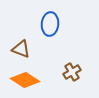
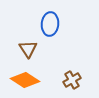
brown triangle: moved 7 px right; rotated 36 degrees clockwise
brown cross: moved 8 px down
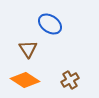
blue ellipse: rotated 60 degrees counterclockwise
brown cross: moved 2 px left
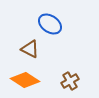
brown triangle: moved 2 px right; rotated 30 degrees counterclockwise
brown cross: moved 1 px down
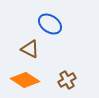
brown cross: moved 3 px left, 1 px up
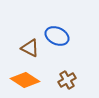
blue ellipse: moved 7 px right, 12 px down; rotated 10 degrees counterclockwise
brown triangle: moved 1 px up
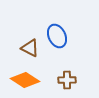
blue ellipse: rotated 40 degrees clockwise
brown cross: rotated 30 degrees clockwise
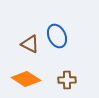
brown triangle: moved 4 px up
orange diamond: moved 1 px right, 1 px up
